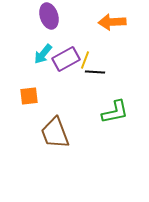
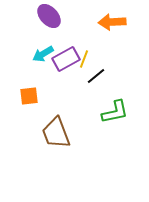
purple ellipse: rotated 25 degrees counterclockwise
cyan arrow: rotated 20 degrees clockwise
yellow line: moved 1 px left, 1 px up
black line: moved 1 px right, 4 px down; rotated 42 degrees counterclockwise
brown trapezoid: moved 1 px right
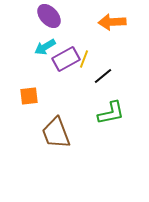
cyan arrow: moved 2 px right, 7 px up
black line: moved 7 px right
green L-shape: moved 4 px left, 1 px down
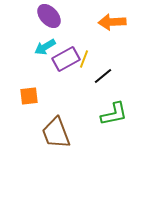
green L-shape: moved 3 px right, 1 px down
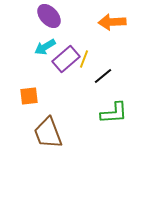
purple rectangle: rotated 12 degrees counterclockwise
green L-shape: moved 1 px up; rotated 8 degrees clockwise
brown trapezoid: moved 8 px left
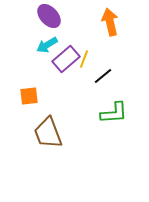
orange arrow: moved 2 px left; rotated 80 degrees clockwise
cyan arrow: moved 2 px right, 2 px up
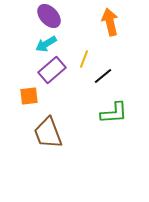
cyan arrow: moved 1 px left, 1 px up
purple rectangle: moved 14 px left, 11 px down
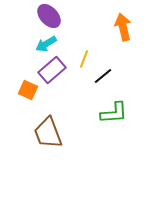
orange arrow: moved 13 px right, 5 px down
orange square: moved 1 px left, 6 px up; rotated 30 degrees clockwise
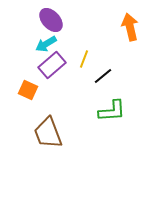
purple ellipse: moved 2 px right, 4 px down
orange arrow: moved 7 px right
purple rectangle: moved 5 px up
green L-shape: moved 2 px left, 2 px up
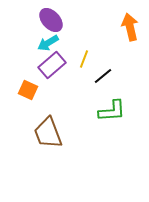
cyan arrow: moved 2 px right, 1 px up
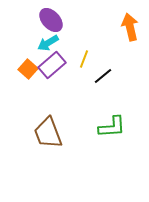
orange square: moved 21 px up; rotated 18 degrees clockwise
green L-shape: moved 16 px down
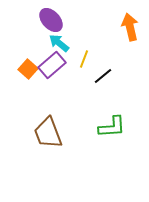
cyan arrow: moved 11 px right; rotated 70 degrees clockwise
